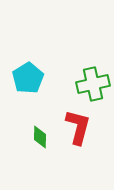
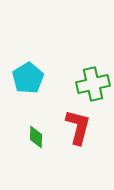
green diamond: moved 4 px left
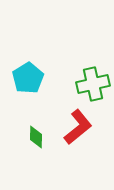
red L-shape: rotated 36 degrees clockwise
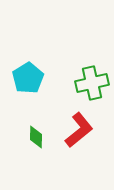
green cross: moved 1 px left, 1 px up
red L-shape: moved 1 px right, 3 px down
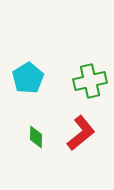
green cross: moved 2 px left, 2 px up
red L-shape: moved 2 px right, 3 px down
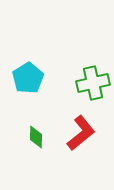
green cross: moved 3 px right, 2 px down
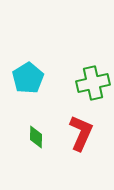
red L-shape: rotated 27 degrees counterclockwise
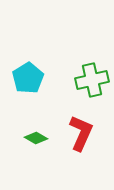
green cross: moved 1 px left, 3 px up
green diamond: moved 1 px down; rotated 60 degrees counterclockwise
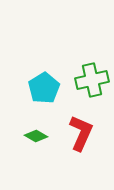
cyan pentagon: moved 16 px right, 10 px down
green diamond: moved 2 px up
